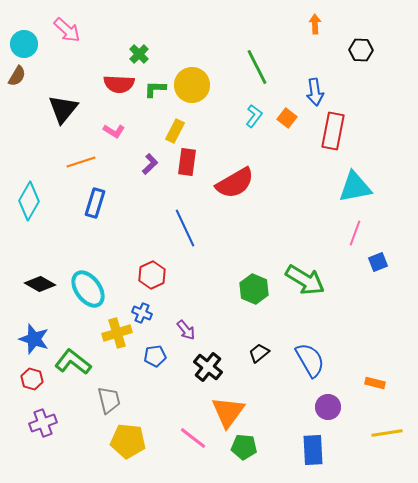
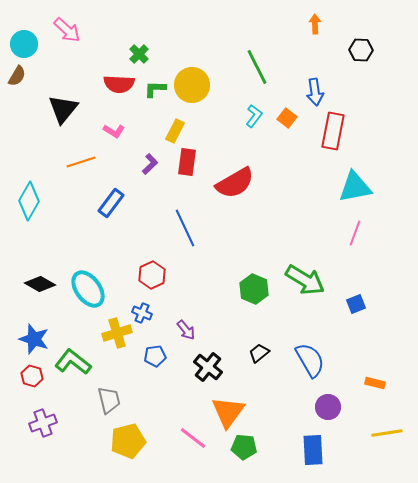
blue rectangle at (95, 203): moved 16 px right; rotated 20 degrees clockwise
blue square at (378, 262): moved 22 px left, 42 px down
red hexagon at (32, 379): moved 3 px up
yellow pentagon at (128, 441): rotated 20 degrees counterclockwise
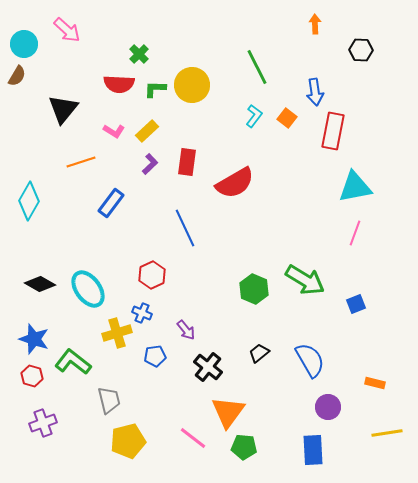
yellow rectangle at (175, 131): moved 28 px left; rotated 20 degrees clockwise
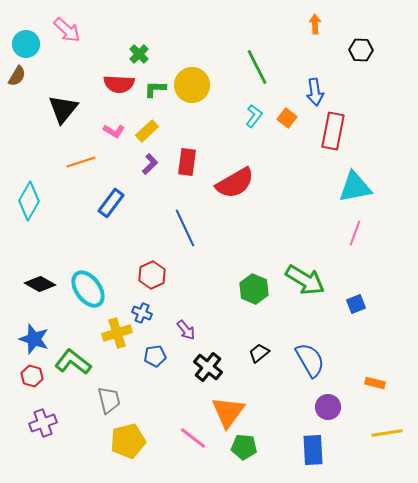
cyan circle at (24, 44): moved 2 px right
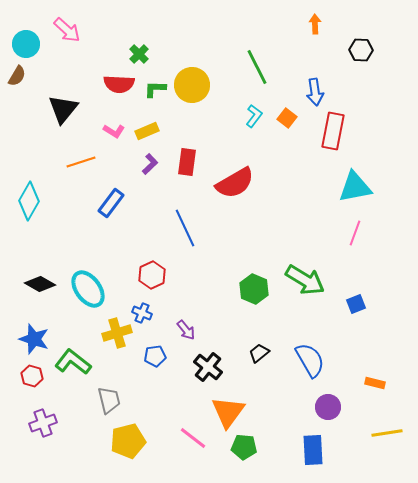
yellow rectangle at (147, 131): rotated 20 degrees clockwise
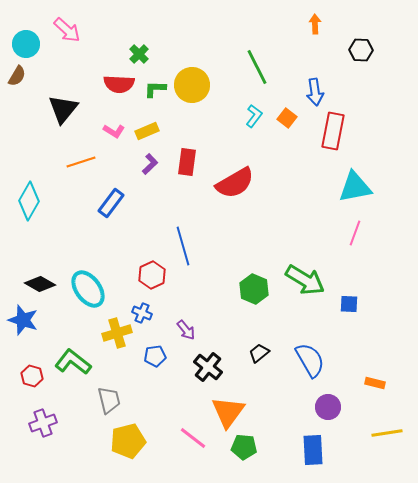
blue line at (185, 228): moved 2 px left, 18 px down; rotated 9 degrees clockwise
blue square at (356, 304): moved 7 px left; rotated 24 degrees clockwise
blue star at (34, 339): moved 11 px left, 19 px up
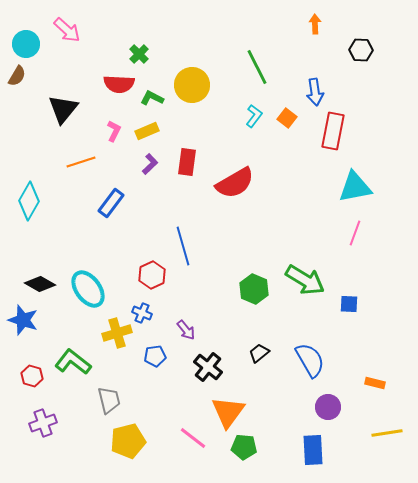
green L-shape at (155, 89): moved 3 px left, 9 px down; rotated 25 degrees clockwise
pink L-shape at (114, 131): rotated 95 degrees counterclockwise
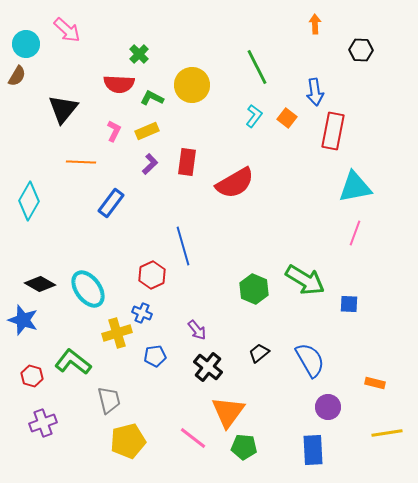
orange line at (81, 162): rotated 20 degrees clockwise
purple arrow at (186, 330): moved 11 px right
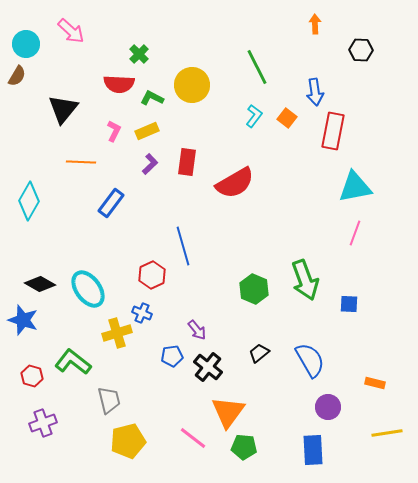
pink arrow at (67, 30): moved 4 px right, 1 px down
green arrow at (305, 280): rotated 39 degrees clockwise
blue pentagon at (155, 356): moved 17 px right
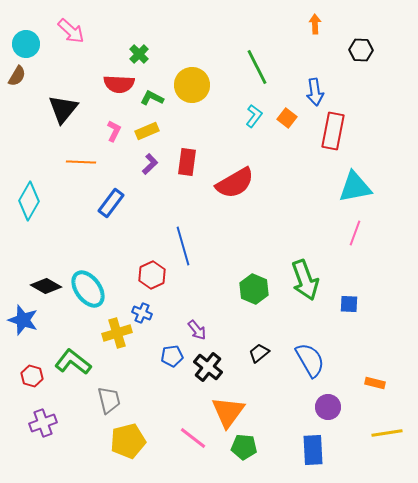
black diamond at (40, 284): moved 6 px right, 2 px down
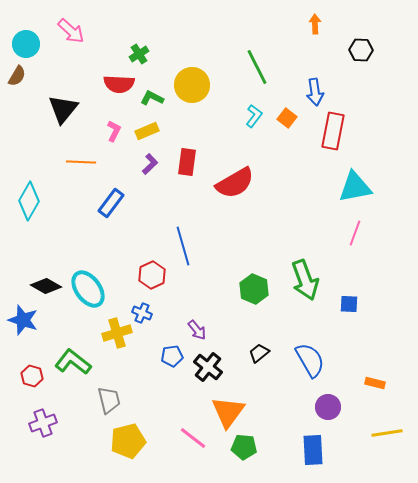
green cross at (139, 54): rotated 12 degrees clockwise
